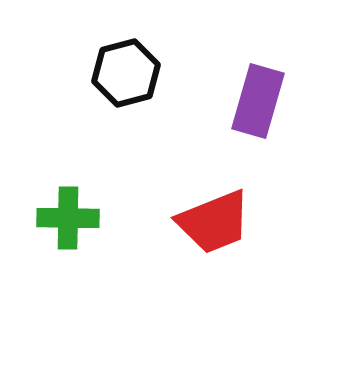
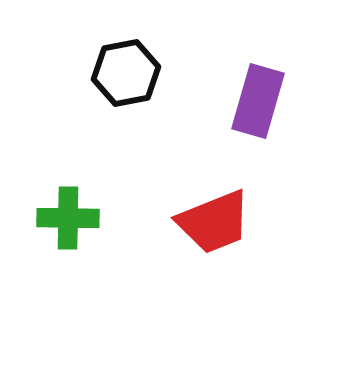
black hexagon: rotated 4 degrees clockwise
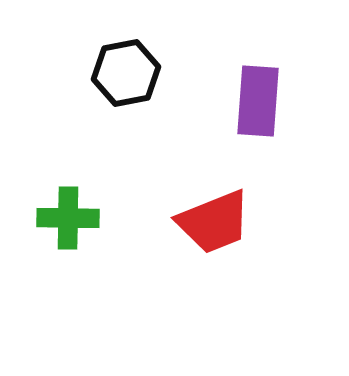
purple rectangle: rotated 12 degrees counterclockwise
